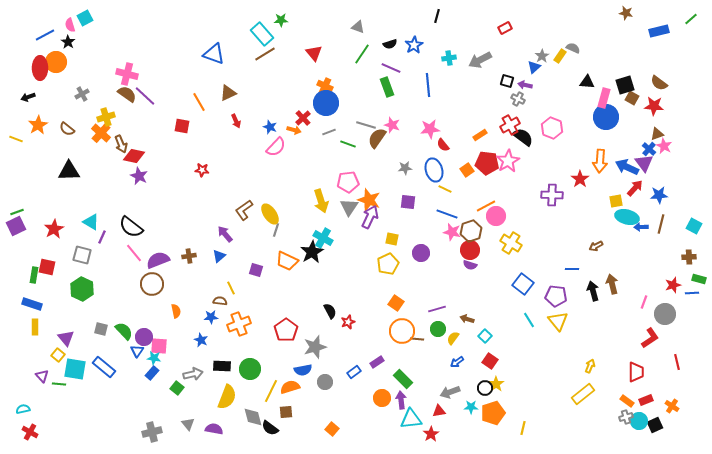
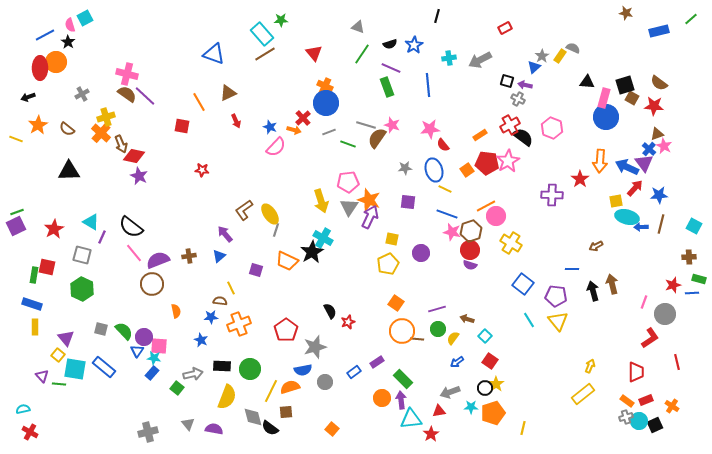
gray cross at (152, 432): moved 4 px left
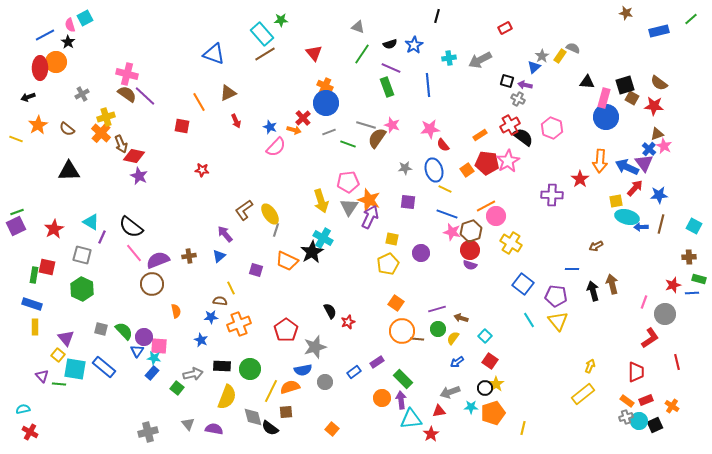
brown arrow at (467, 319): moved 6 px left, 1 px up
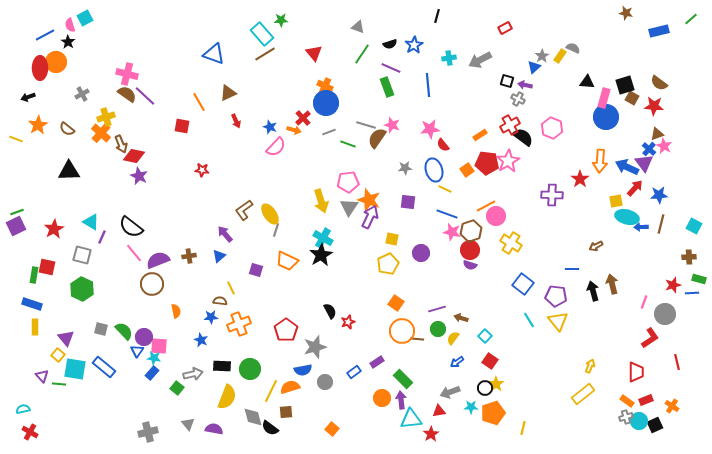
black star at (312, 252): moved 9 px right, 3 px down
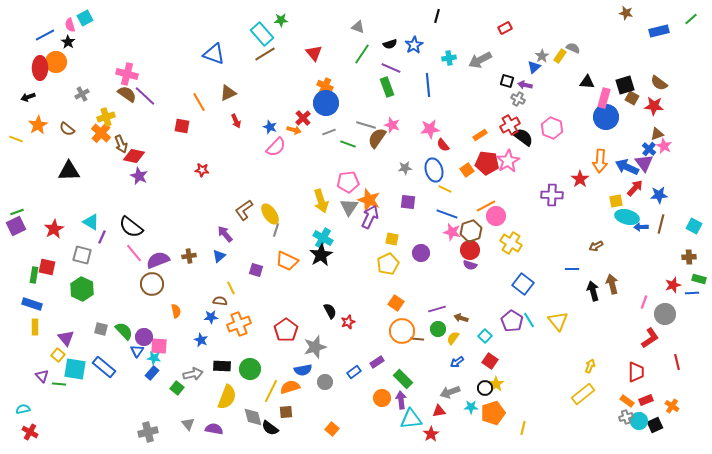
purple pentagon at (556, 296): moved 44 px left, 25 px down; rotated 25 degrees clockwise
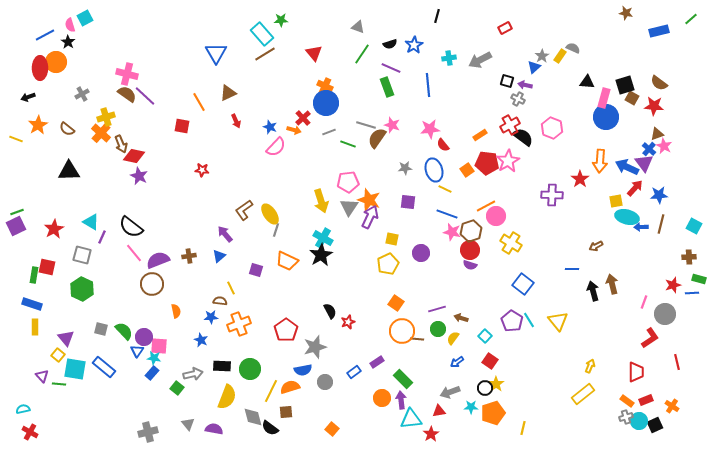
blue triangle at (214, 54): moved 2 px right, 1 px up; rotated 40 degrees clockwise
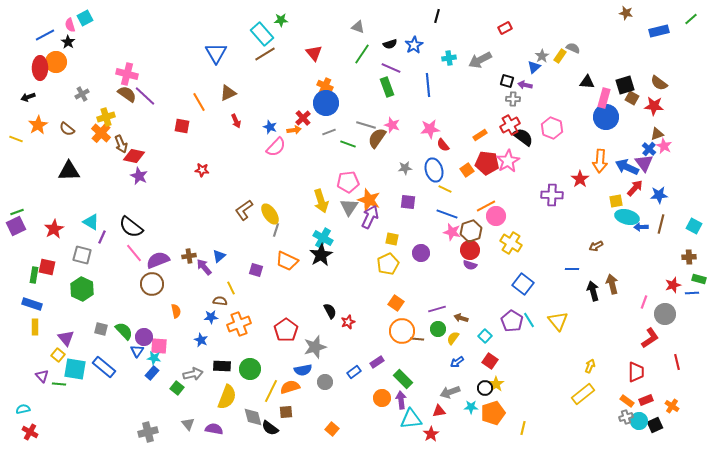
gray cross at (518, 99): moved 5 px left; rotated 24 degrees counterclockwise
orange arrow at (294, 130): rotated 24 degrees counterclockwise
purple arrow at (225, 234): moved 21 px left, 33 px down
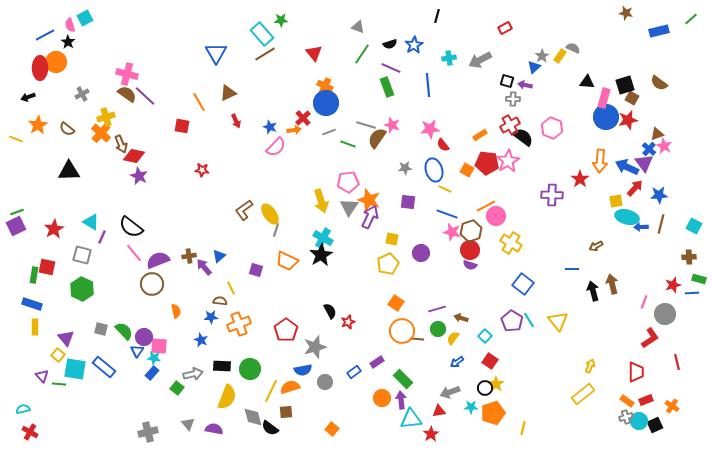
red star at (654, 106): moved 26 px left, 14 px down; rotated 18 degrees counterclockwise
orange square at (467, 170): rotated 24 degrees counterclockwise
